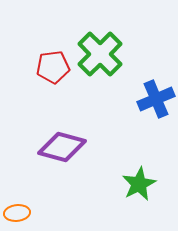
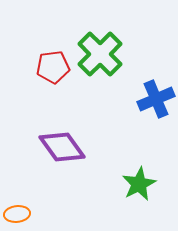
purple diamond: rotated 39 degrees clockwise
orange ellipse: moved 1 px down
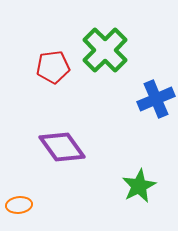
green cross: moved 5 px right, 4 px up
green star: moved 2 px down
orange ellipse: moved 2 px right, 9 px up
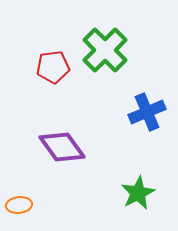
blue cross: moved 9 px left, 13 px down
green star: moved 1 px left, 7 px down
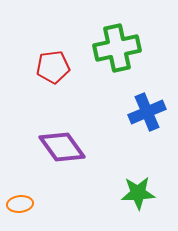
green cross: moved 12 px right, 2 px up; rotated 33 degrees clockwise
green star: rotated 24 degrees clockwise
orange ellipse: moved 1 px right, 1 px up
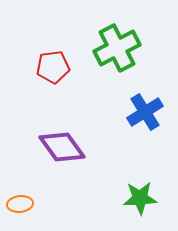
green cross: rotated 15 degrees counterclockwise
blue cross: moved 2 px left; rotated 9 degrees counterclockwise
green star: moved 2 px right, 5 px down
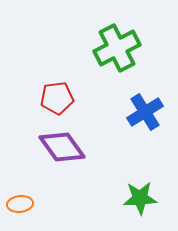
red pentagon: moved 4 px right, 31 px down
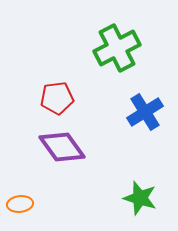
green star: rotated 20 degrees clockwise
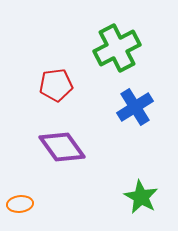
red pentagon: moved 1 px left, 13 px up
blue cross: moved 10 px left, 5 px up
green star: moved 1 px right, 1 px up; rotated 12 degrees clockwise
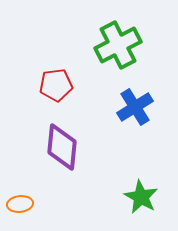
green cross: moved 1 px right, 3 px up
purple diamond: rotated 42 degrees clockwise
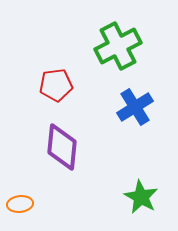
green cross: moved 1 px down
